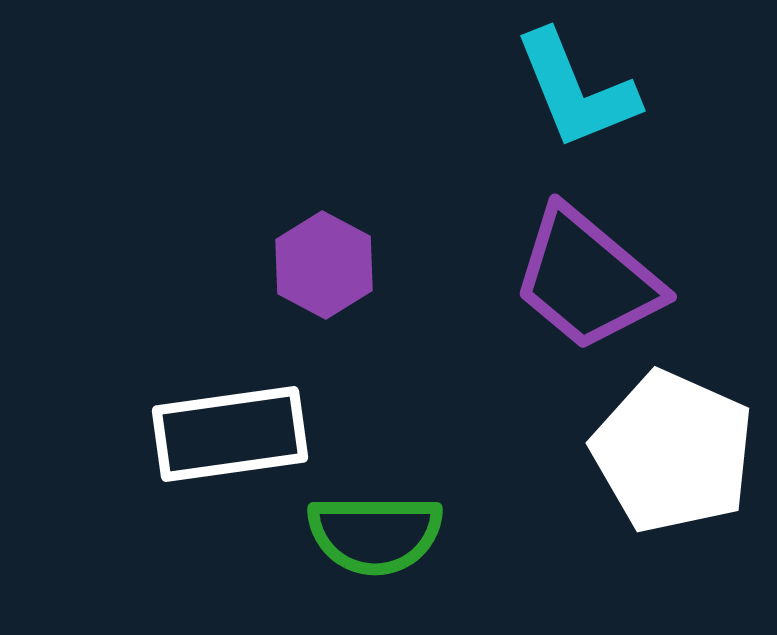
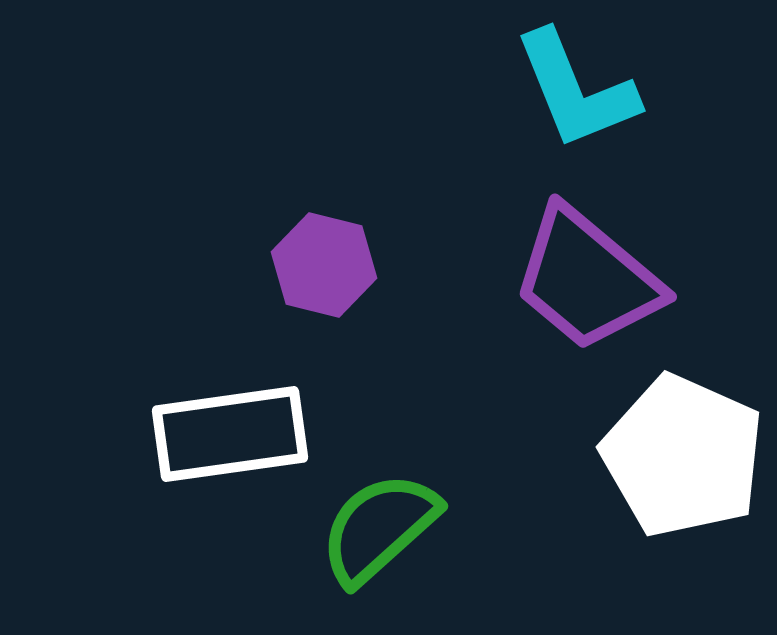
purple hexagon: rotated 14 degrees counterclockwise
white pentagon: moved 10 px right, 4 px down
green semicircle: moved 4 px right, 6 px up; rotated 138 degrees clockwise
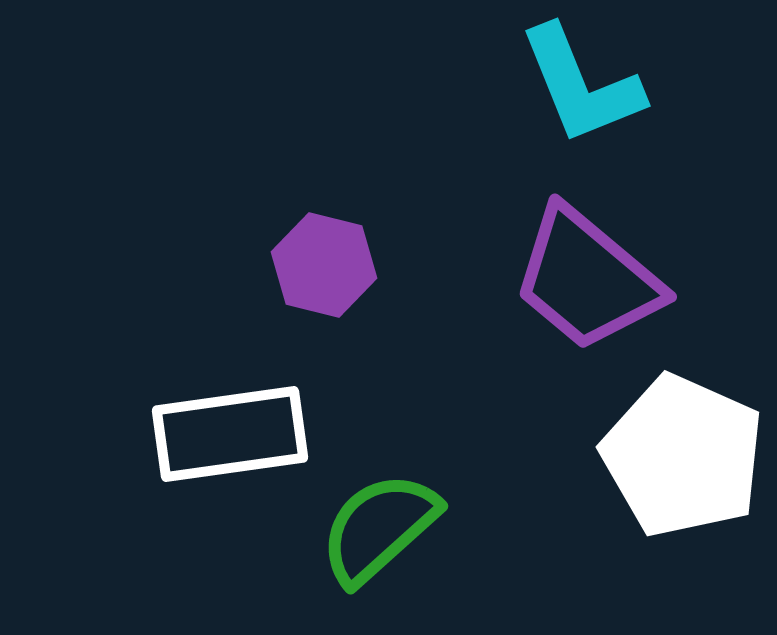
cyan L-shape: moved 5 px right, 5 px up
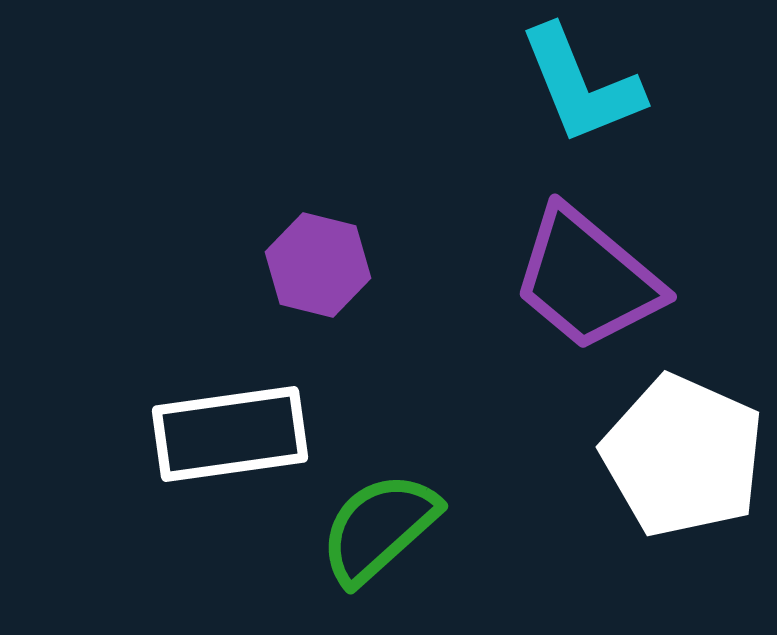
purple hexagon: moved 6 px left
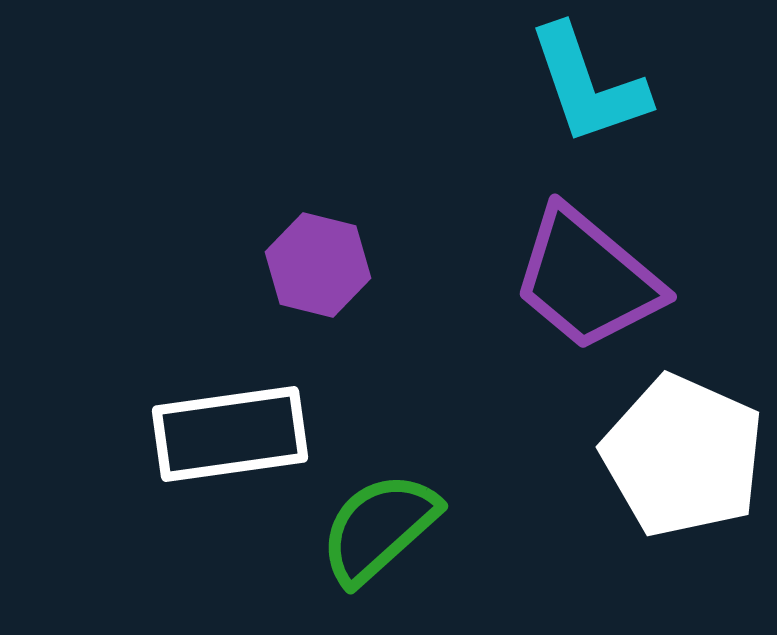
cyan L-shape: moved 7 px right; rotated 3 degrees clockwise
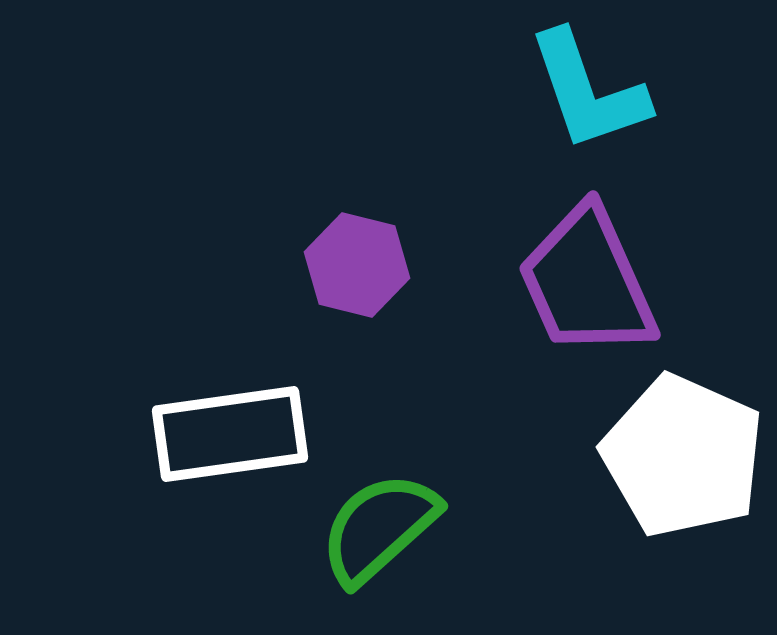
cyan L-shape: moved 6 px down
purple hexagon: moved 39 px right
purple trapezoid: moved 3 px down; rotated 26 degrees clockwise
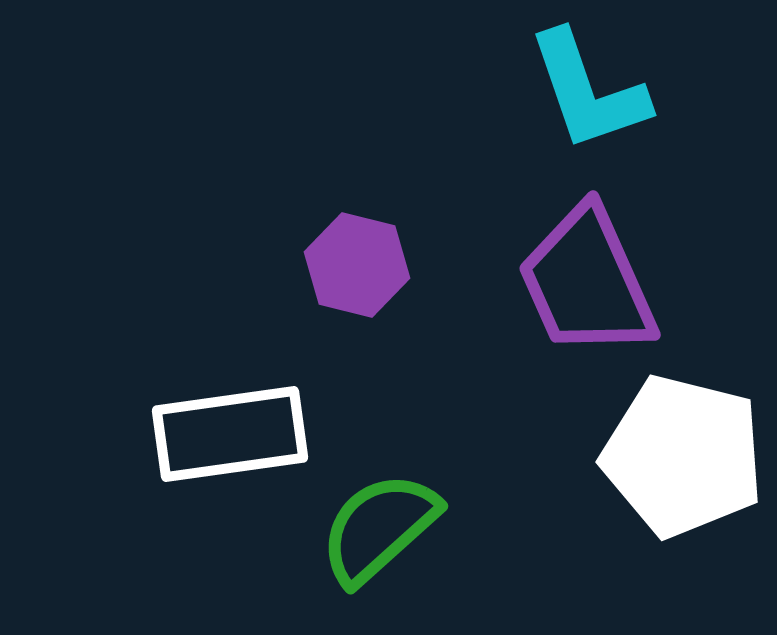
white pentagon: rotated 10 degrees counterclockwise
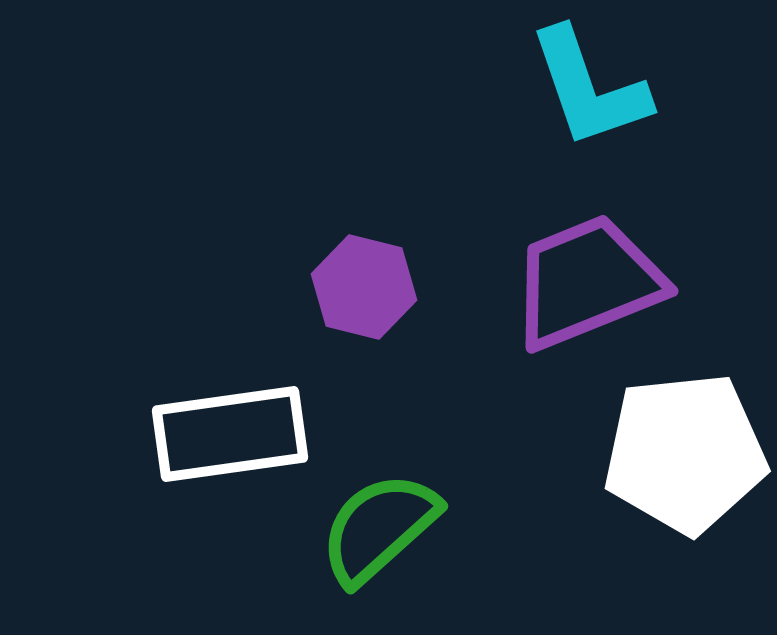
cyan L-shape: moved 1 px right, 3 px up
purple hexagon: moved 7 px right, 22 px down
purple trapezoid: rotated 92 degrees clockwise
white pentagon: moved 2 px right, 3 px up; rotated 20 degrees counterclockwise
